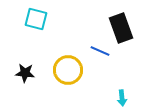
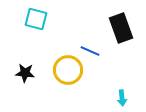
blue line: moved 10 px left
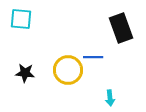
cyan square: moved 15 px left; rotated 10 degrees counterclockwise
blue line: moved 3 px right, 6 px down; rotated 24 degrees counterclockwise
cyan arrow: moved 12 px left
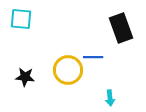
black star: moved 4 px down
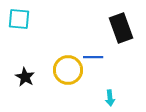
cyan square: moved 2 px left
black star: rotated 24 degrees clockwise
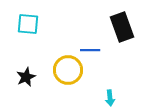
cyan square: moved 9 px right, 5 px down
black rectangle: moved 1 px right, 1 px up
blue line: moved 3 px left, 7 px up
black star: moved 1 px right; rotated 18 degrees clockwise
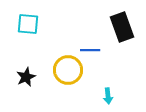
cyan arrow: moved 2 px left, 2 px up
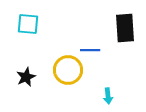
black rectangle: moved 3 px right, 1 px down; rotated 16 degrees clockwise
